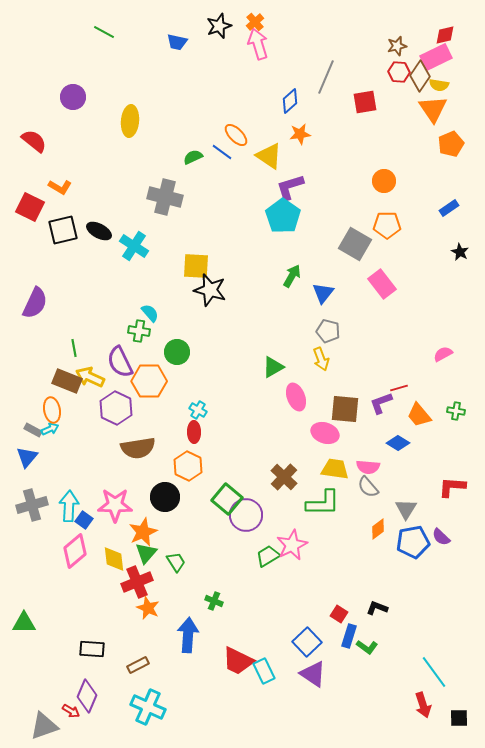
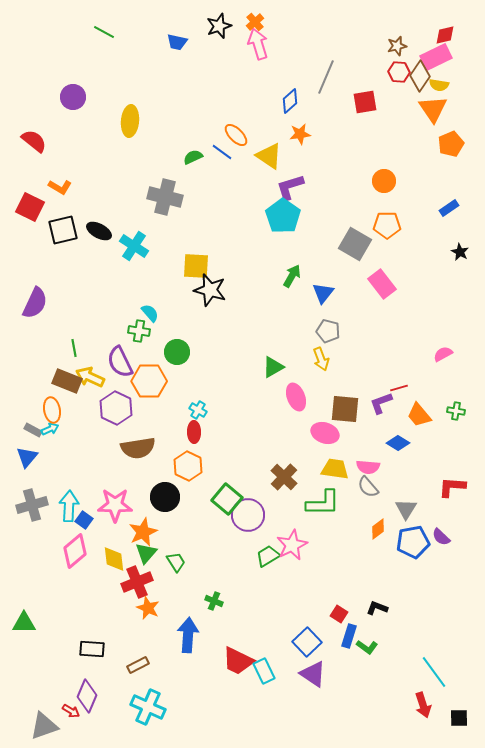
purple circle at (246, 515): moved 2 px right
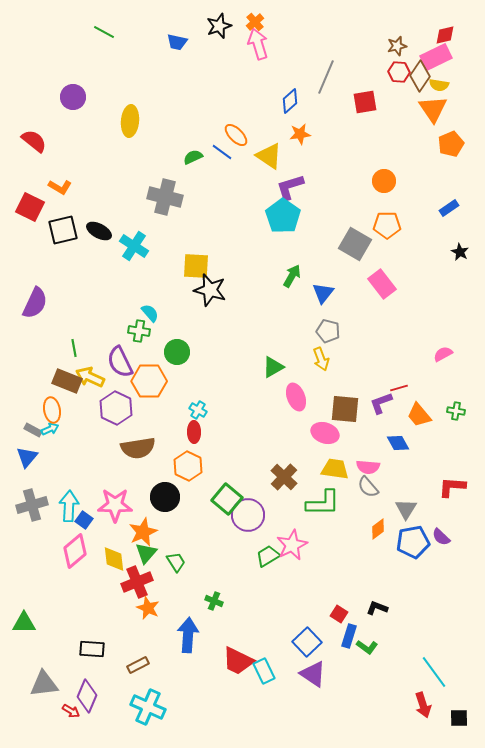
blue diamond at (398, 443): rotated 30 degrees clockwise
gray triangle at (44, 726): moved 42 px up; rotated 12 degrees clockwise
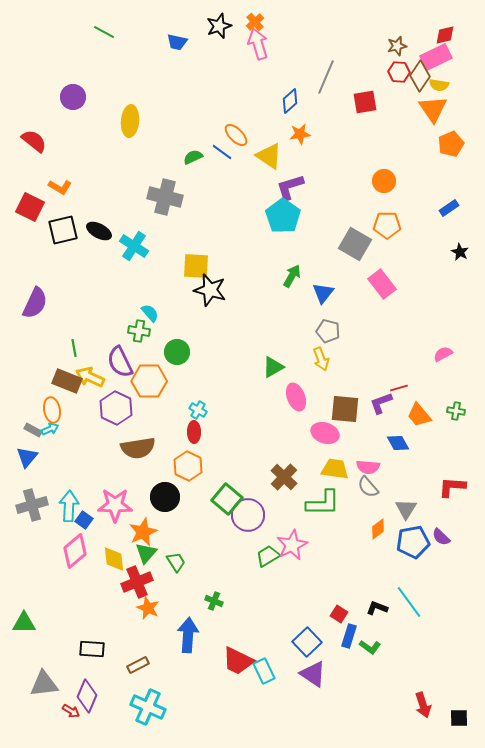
green L-shape at (367, 647): moved 3 px right
cyan line at (434, 672): moved 25 px left, 70 px up
